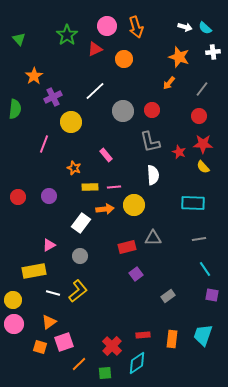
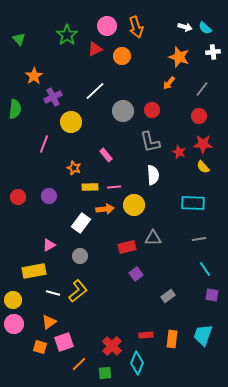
orange circle at (124, 59): moved 2 px left, 3 px up
red rectangle at (143, 335): moved 3 px right
cyan diamond at (137, 363): rotated 35 degrees counterclockwise
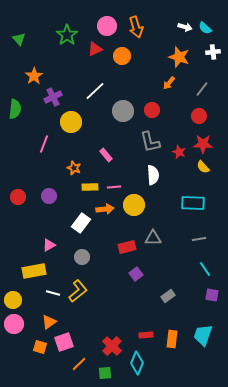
gray circle at (80, 256): moved 2 px right, 1 px down
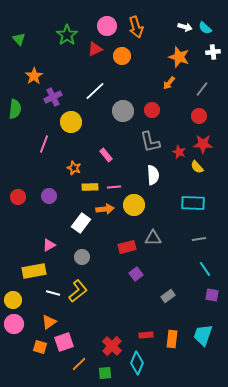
yellow semicircle at (203, 167): moved 6 px left
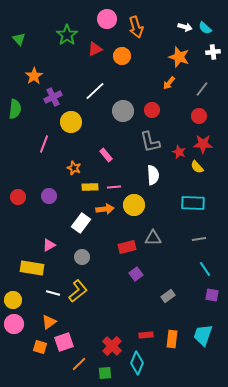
pink circle at (107, 26): moved 7 px up
yellow rectangle at (34, 271): moved 2 px left, 3 px up; rotated 20 degrees clockwise
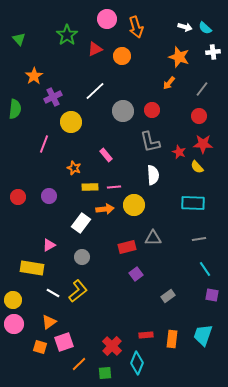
white line at (53, 293): rotated 16 degrees clockwise
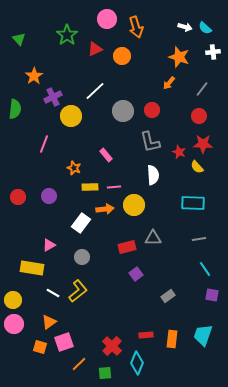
yellow circle at (71, 122): moved 6 px up
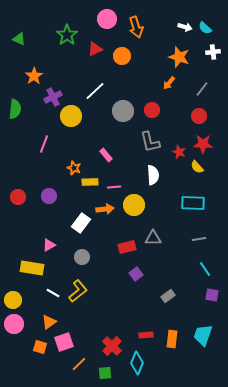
green triangle at (19, 39): rotated 24 degrees counterclockwise
yellow rectangle at (90, 187): moved 5 px up
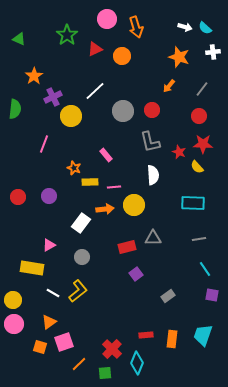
orange arrow at (169, 83): moved 3 px down
red cross at (112, 346): moved 3 px down
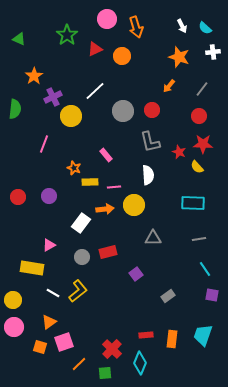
white arrow at (185, 27): moved 3 px left, 1 px up; rotated 48 degrees clockwise
white semicircle at (153, 175): moved 5 px left
red rectangle at (127, 247): moved 19 px left, 5 px down
pink circle at (14, 324): moved 3 px down
cyan diamond at (137, 363): moved 3 px right
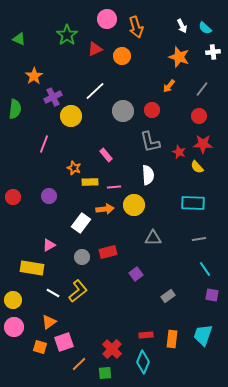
red circle at (18, 197): moved 5 px left
cyan diamond at (140, 363): moved 3 px right, 1 px up
